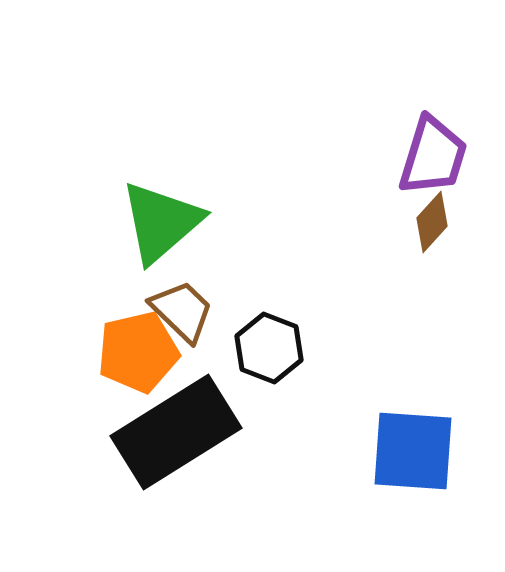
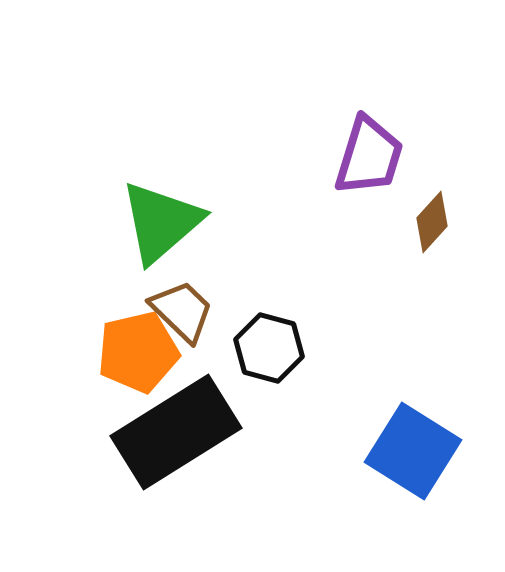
purple trapezoid: moved 64 px left
black hexagon: rotated 6 degrees counterclockwise
blue square: rotated 28 degrees clockwise
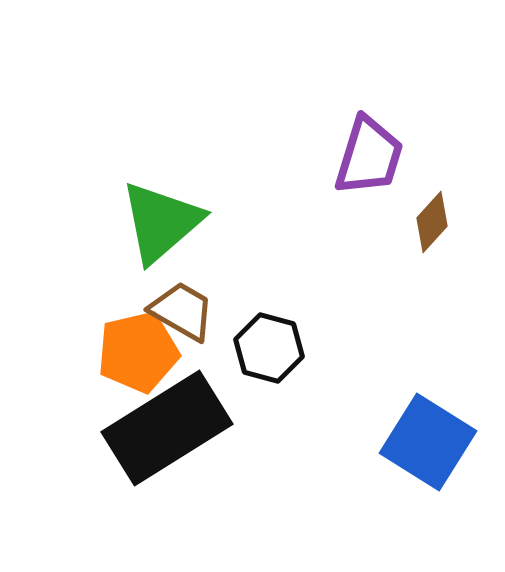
brown trapezoid: rotated 14 degrees counterclockwise
black rectangle: moved 9 px left, 4 px up
blue square: moved 15 px right, 9 px up
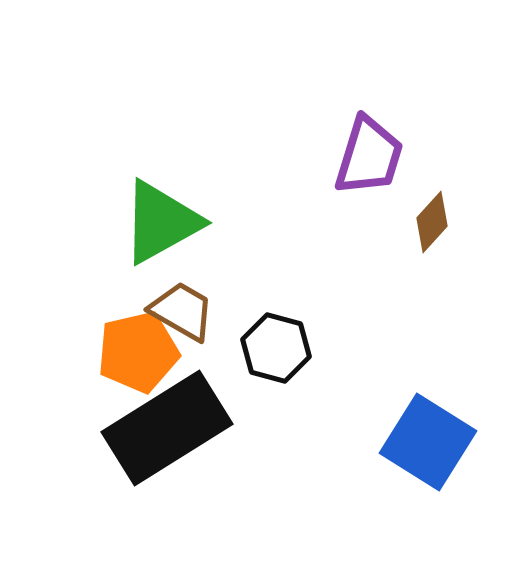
green triangle: rotated 12 degrees clockwise
black hexagon: moved 7 px right
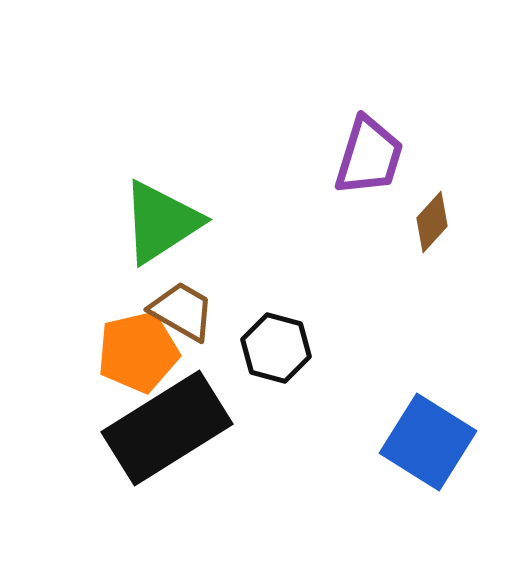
green triangle: rotated 4 degrees counterclockwise
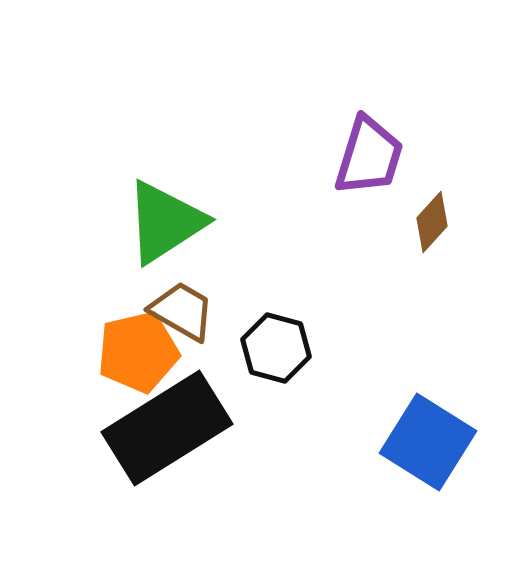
green triangle: moved 4 px right
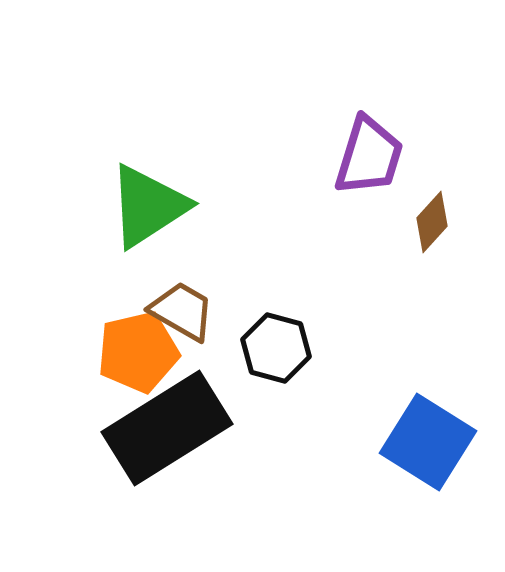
green triangle: moved 17 px left, 16 px up
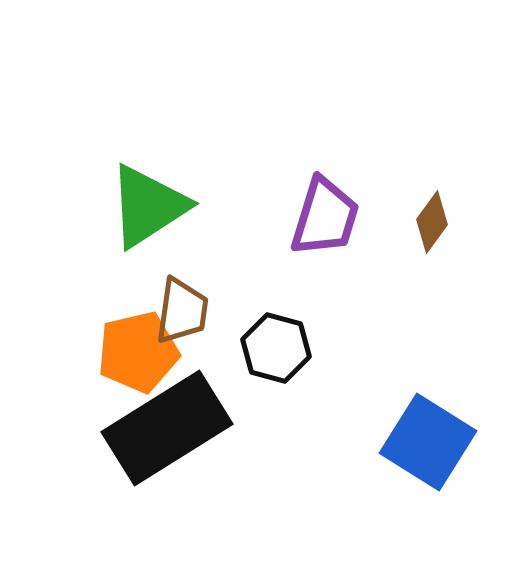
purple trapezoid: moved 44 px left, 61 px down
brown diamond: rotated 6 degrees counterclockwise
brown trapezoid: rotated 68 degrees clockwise
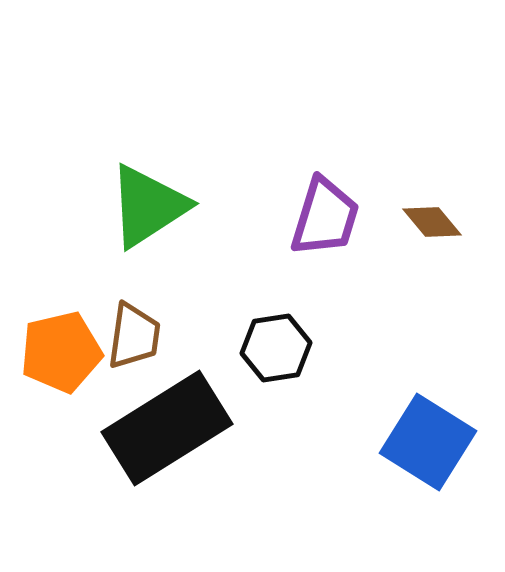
brown diamond: rotated 76 degrees counterclockwise
brown trapezoid: moved 48 px left, 25 px down
black hexagon: rotated 24 degrees counterclockwise
orange pentagon: moved 77 px left
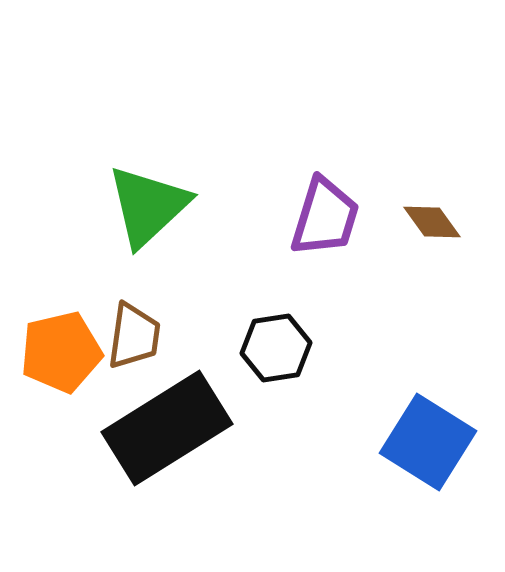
green triangle: rotated 10 degrees counterclockwise
brown diamond: rotated 4 degrees clockwise
